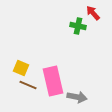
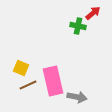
red arrow: rotated 91 degrees clockwise
brown line: rotated 48 degrees counterclockwise
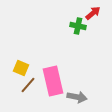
brown line: rotated 24 degrees counterclockwise
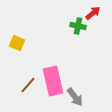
yellow square: moved 4 px left, 25 px up
gray arrow: moved 2 px left; rotated 42 degrees clockwise
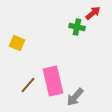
green cross: moved 1 px left, 1 px down
gray arrow: rotated 78 degrees clockwise
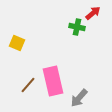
gray arrow: moved 4 px right, 1 px down
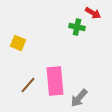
red arrow: rotated 70 degrees clockwise
yellow square: moved 1 px right
pink rectangle: moved 2 px right; rotated 8 degrees clockwise
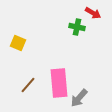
pink rectangle: moved 4 px right, 2 px down
